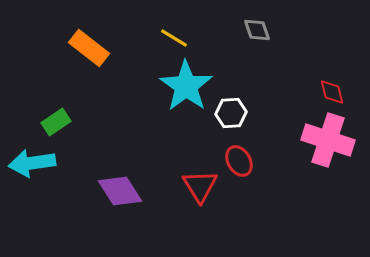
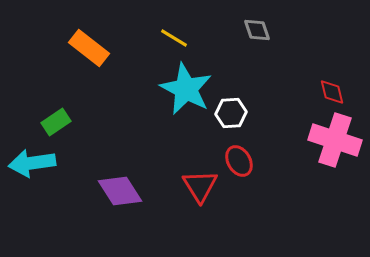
cyan star: moved 3 px down; rotated 8 degrees counterclockwise
pink cross: moved 7 px right
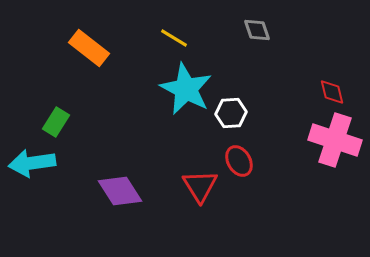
green rectangle: rotated 24 degrees counterclockwise
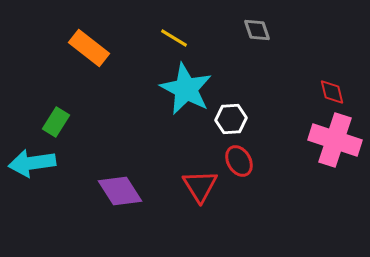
white hexagon: moved 6 px down
